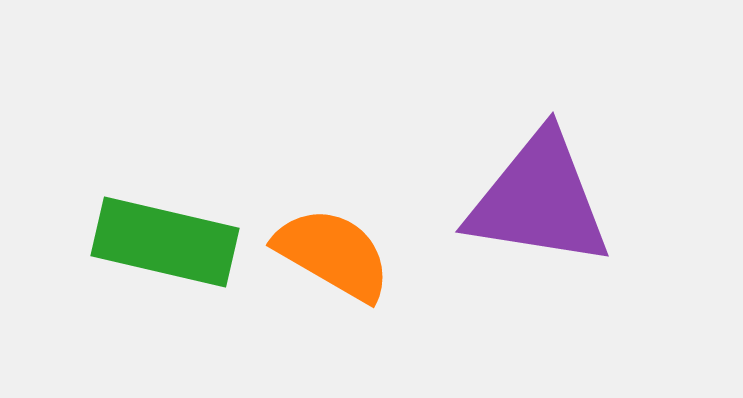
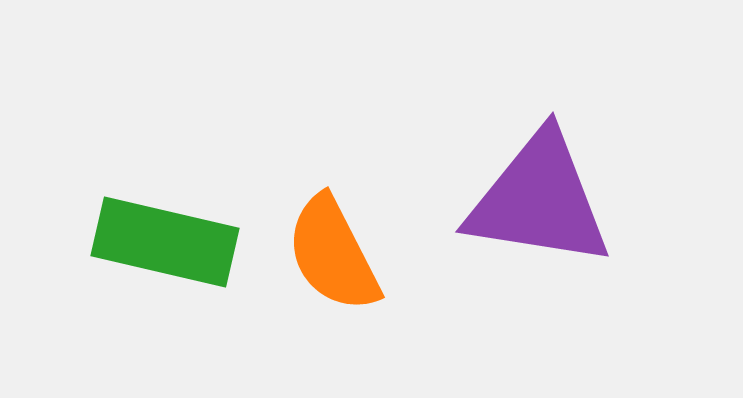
orange semicircle: rotated 147 degrees counterclockwise
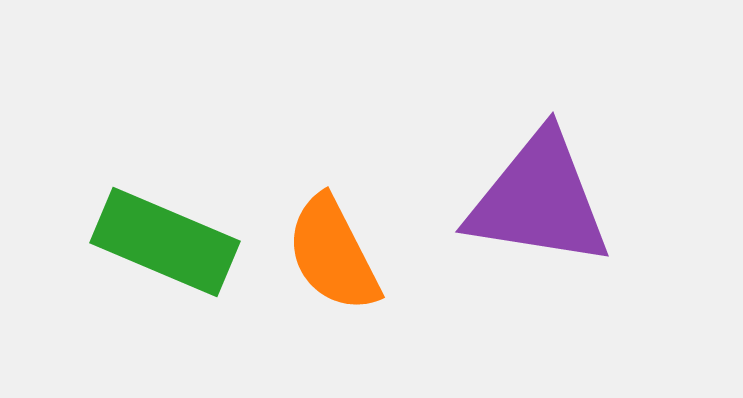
green rectangle: rotated 10 degrees clockwise
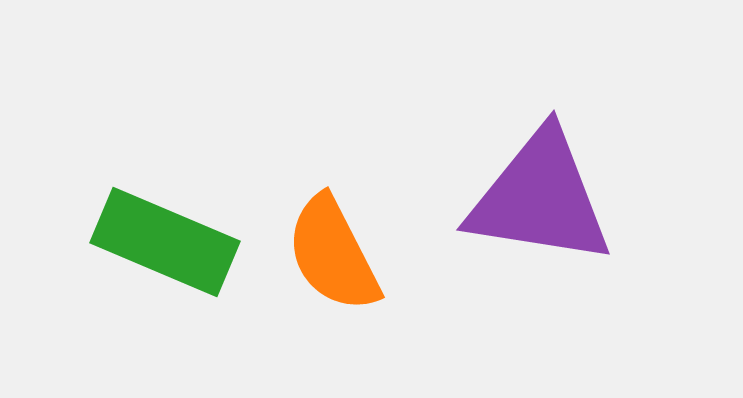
purple triangle: moved 1 px right, 2 px up
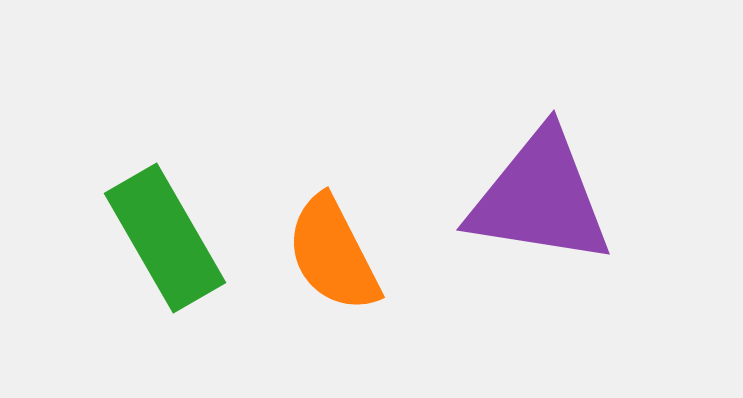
green rectangle: moved 4 px up; rotated 37 degrees clockwise
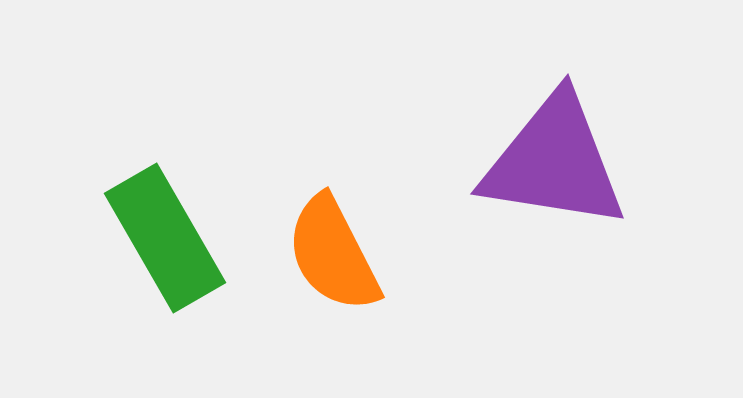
purple triangle: moved 14 px right, 36 px up
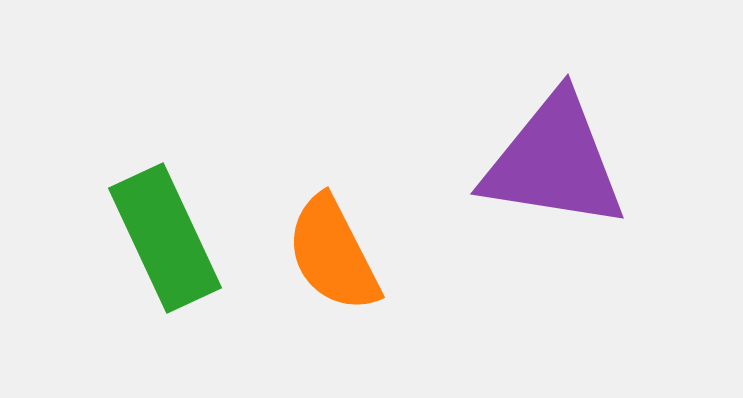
green rectangle: rotated 5 degrees clockwise
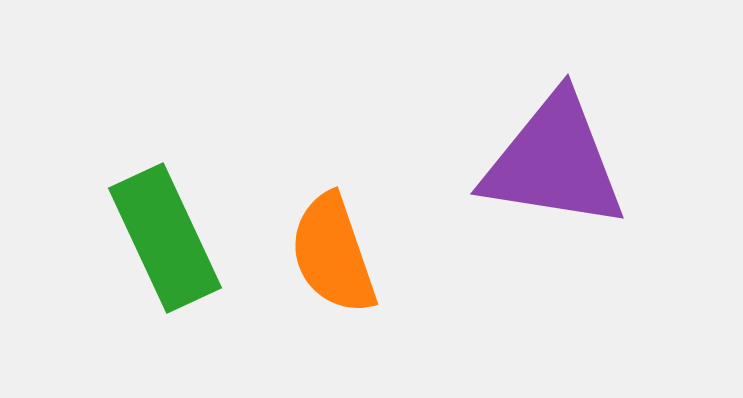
orange semicircle: rotated 8 degrees clockwise
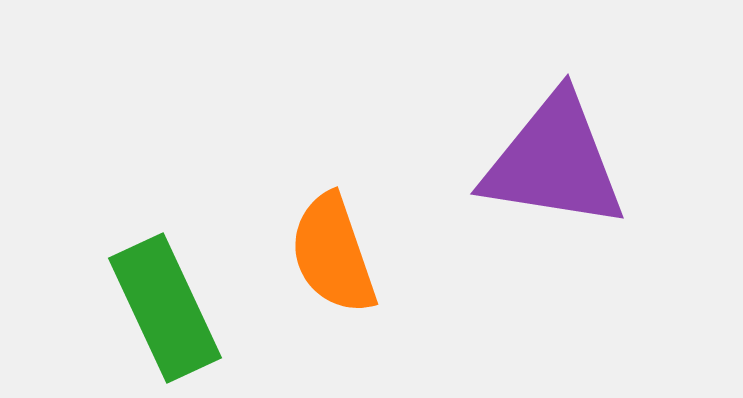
green rectangle: moved 70 px down
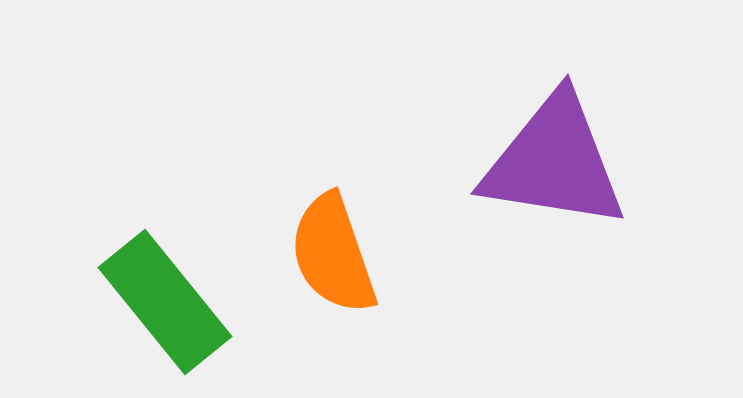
green rectangle: moved 6 px up; rotated 14 degrees counterclockwise
